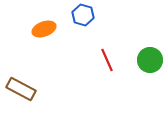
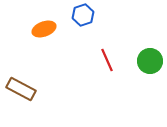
blue hexagon: rotated 25 degrees clockwise
green circle: moved 1 px down
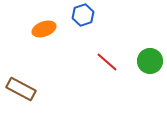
red line: moved 2 px down; rotated 25 degrees counterclockwise
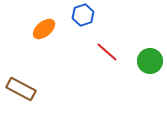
orange ellipse: rotated 20 degrees counterclockwise
red line: moved 10 px up
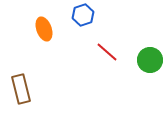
orange ellipse: rotated 70 degrees counterclockwise
green circle: moved 1 px up
brown rectangle: rotated 48 degrees clockwise
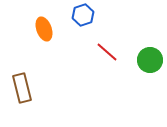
brown rectangle: moved 1 px right, 1 px up
